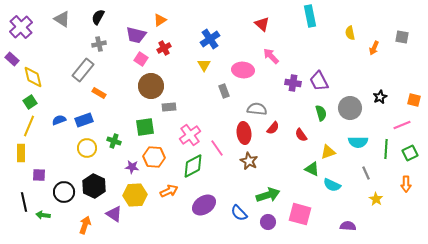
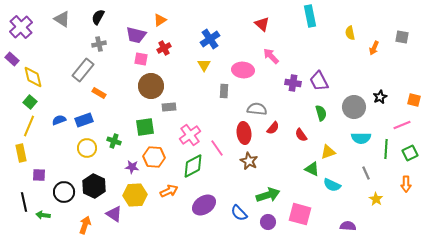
pink square at (141, 59): rotated 24 degrees counterclockwise
gray rectangle at (224, 91): rotated 24 degrees clockwise
green square at (30, 102): rotated 16 degrees counterclockwise
gray circle at (350, 108): moved 4 px right, 1 px up
cyan semicircle at (358, 142): moved 3 px right, 4 px up
yellow rectangle at (21, 153): rotated 12 degrees counterclockwise
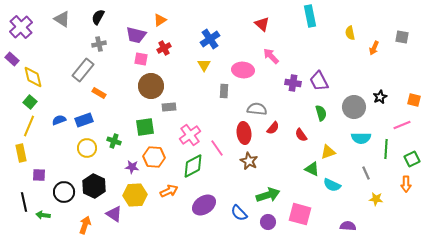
green square at (410, 153): moved 2 px right, 6 px down
yellow star at (376, 199): rotated 24 degrees counterclockwise
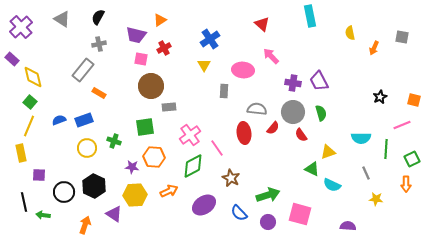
gray circle at (354, 107): moved 61 px left, 5 px down
brown star at (249, 161): moved 18 px left, 17 px down
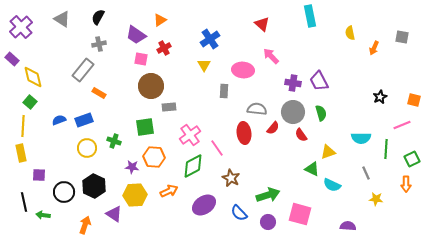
purple trapezoid at (136, 35): rotated 20 degrees clockwise
yellow line at (29, 126): moved 6 px left; rotated 20 degrees counterclockwise
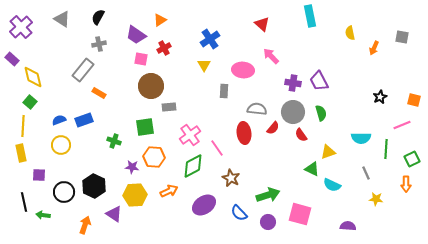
yellow circle at (87, 148): moved 26 px left, 3 px up
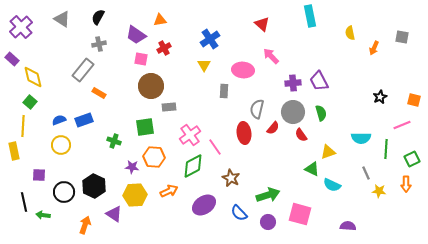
orange triangle at (160, 20): rotated 24 degrees clockwise
purple cross at (293, 83): rotated 14 degrees counterclockwise
gray semicircle at (257, 109): rotated 84 degrees counterclockwise
pink line at (217, 148): moved 2 px left, 1 px up
yellow rectangle at (21, 153): moved 7 px left, 2 px up
yellow star at (376, 199): moved 3 px right, 8 px up
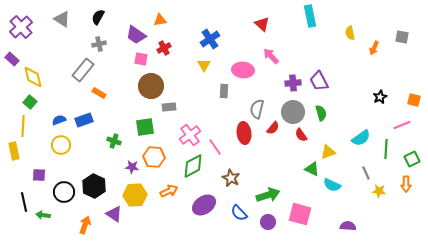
cyan semicircle at (361, 138): rotated 36 degrees counterclockwise
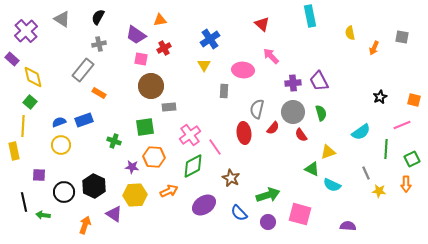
purple cross at (21, 27): moved 5 px right, 4 px down
blue semicircle at (59, 120): moved 2 px down
cyan semicircle at (361, 138): moved 6 px up
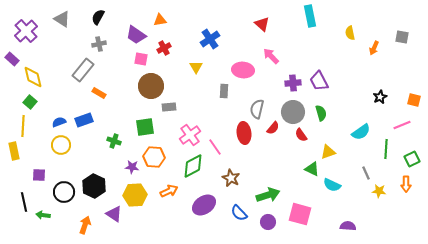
yellow triangle at (204, 65): moved 8 px left, 2 px down
